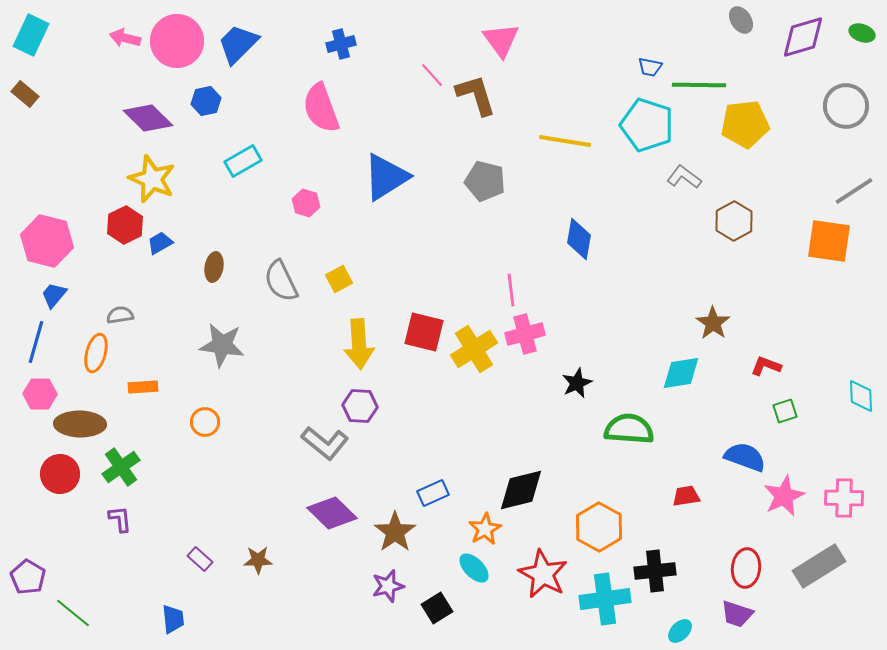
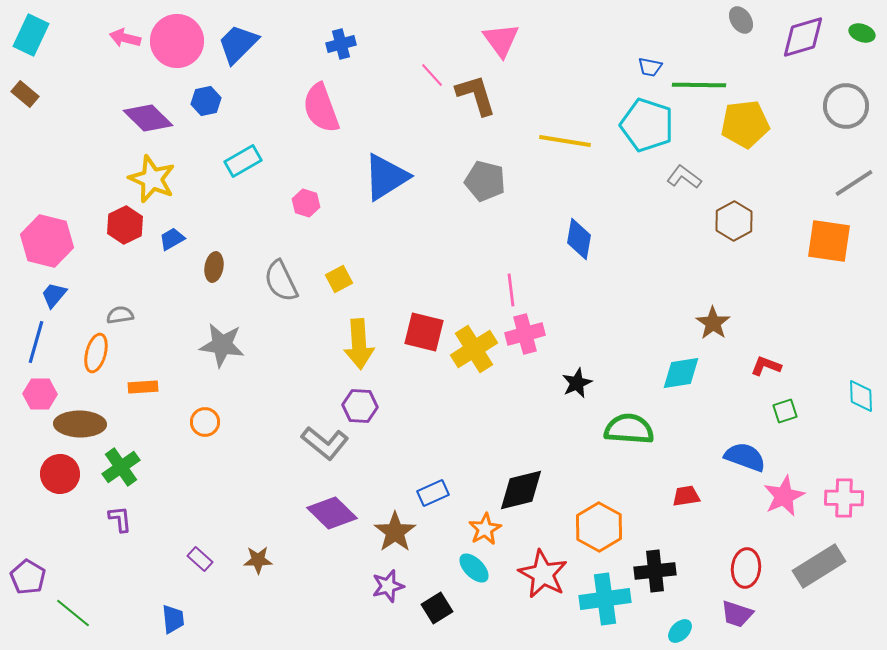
gray line at (854, 191): moved 8 px up
blue trapezoid at (160, 243): moved 12 px right, 4 px up
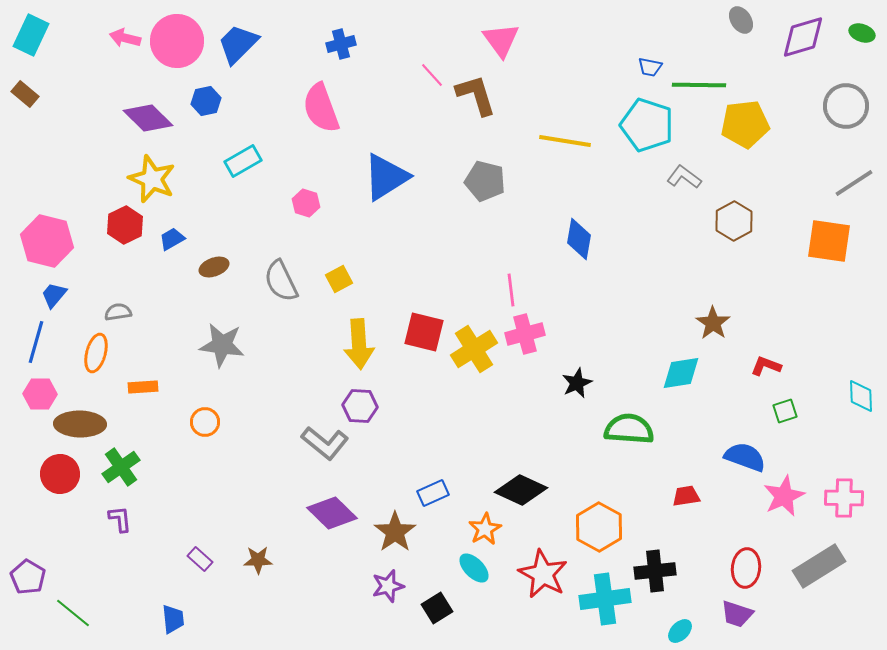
brown ellipse at (214, 267): rotated 60 degrees clockwise
gray semicircle at (120, 315): moved 2 px left, 3 px up
black diamond at (521, 490): rotated 39 degrees clockwise
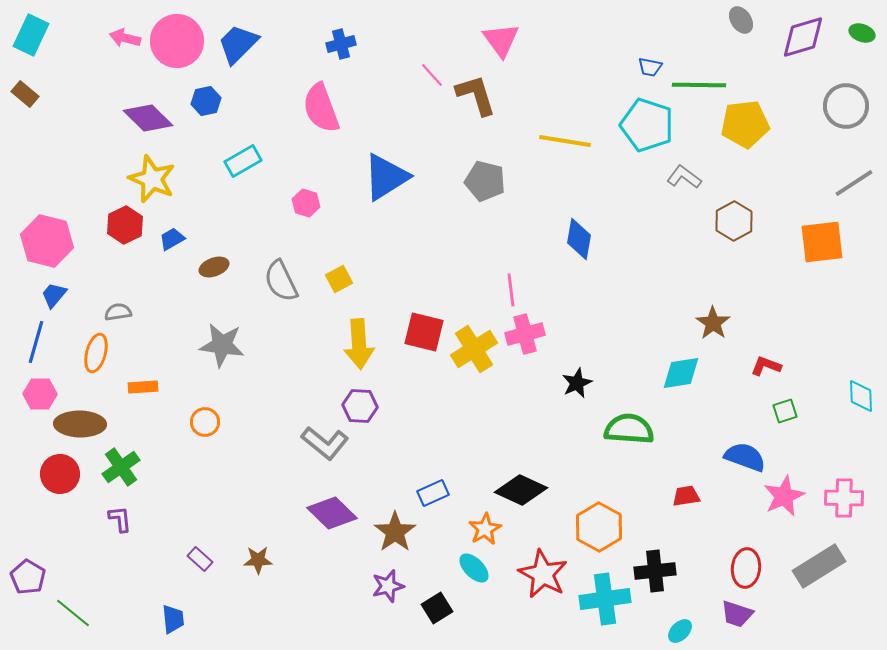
orange square at (829, 241): moved 7 px left, 1 px down; rotated 15 degrees counterclockwise
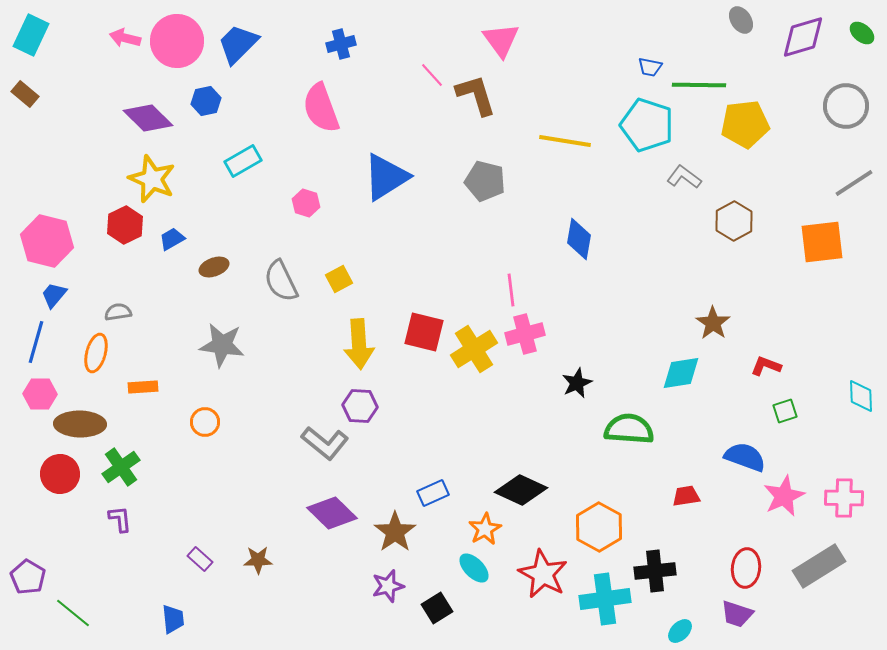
green ellipse at (862, 33): rotated 20 degrees clockwise
